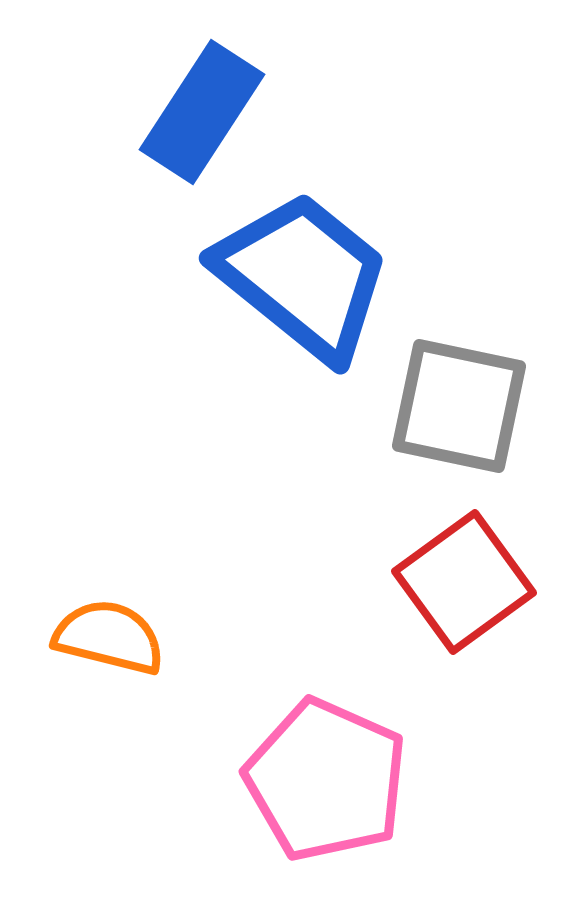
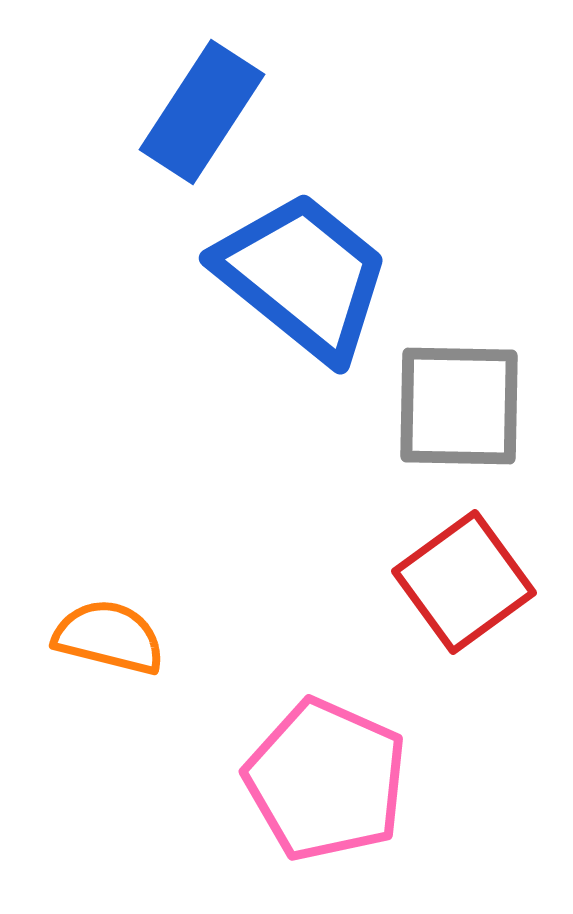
gray square: rotated 11 degrees counterclockwise
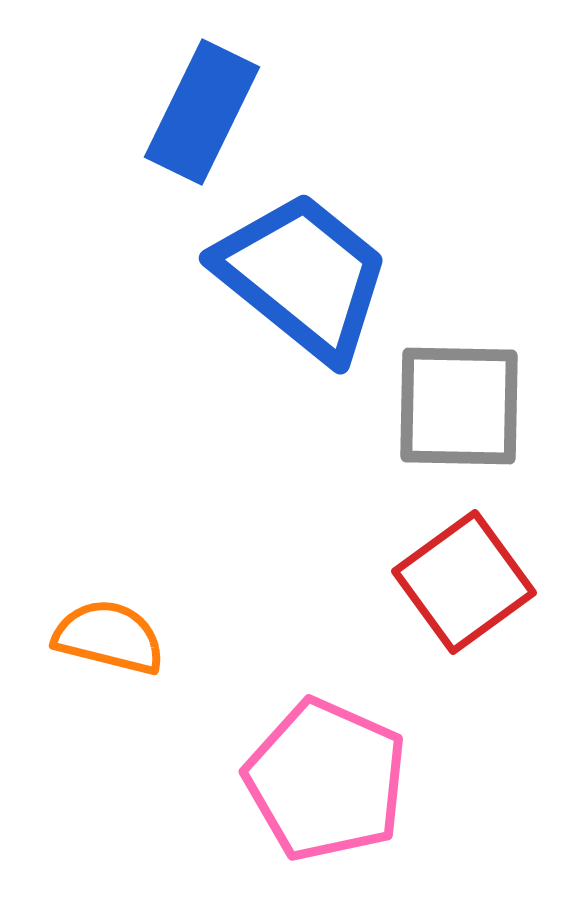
blue rectangle: rotated 7 degrees counterclockwise
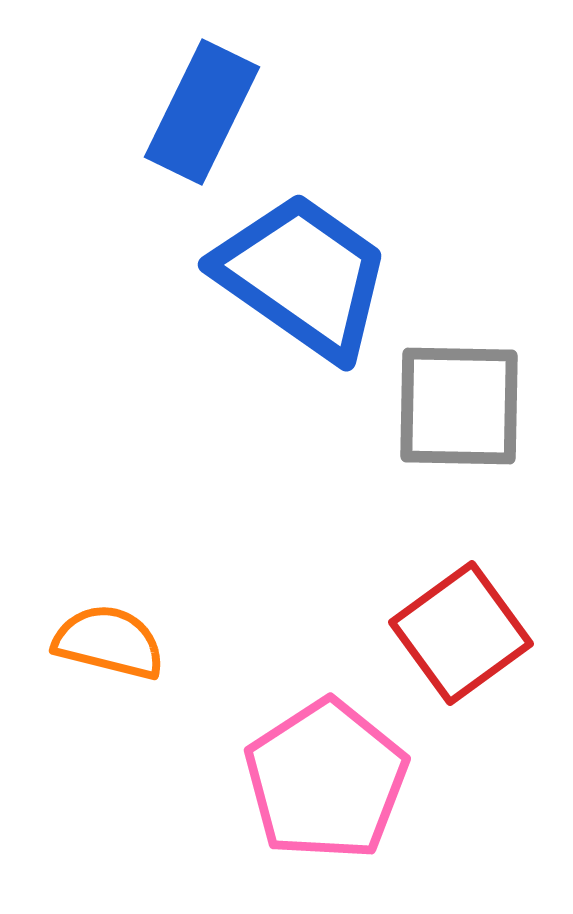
blue trapezoid: rotated 4 degrees counterclockwise
red square: moved 3 px left, 51 px down
orange semicircle: moved 5 px down
pink pentagon: rotated 15 degrees clockwise
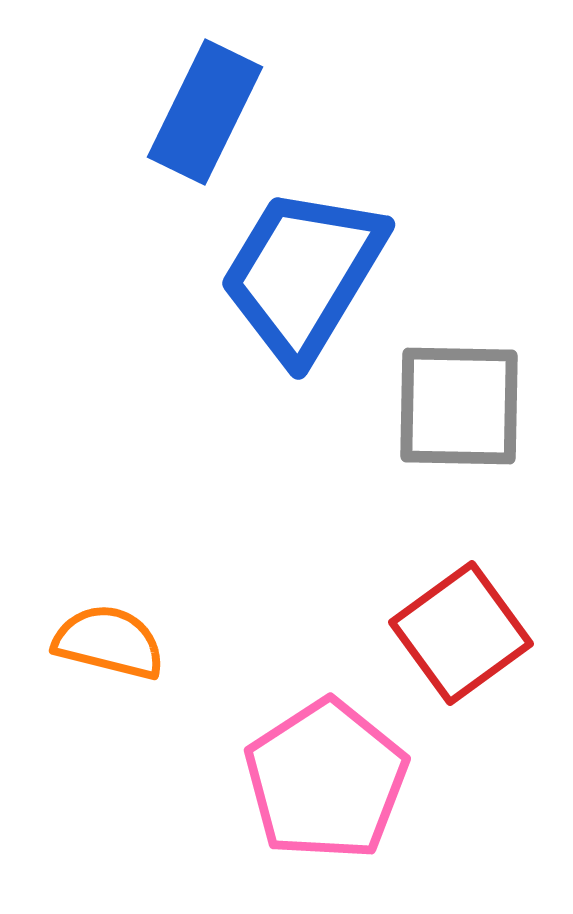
blue rectangle: moved 3 px right
blue trapezoid: moved 2 px up; rotated 94 degrees counterclockwise
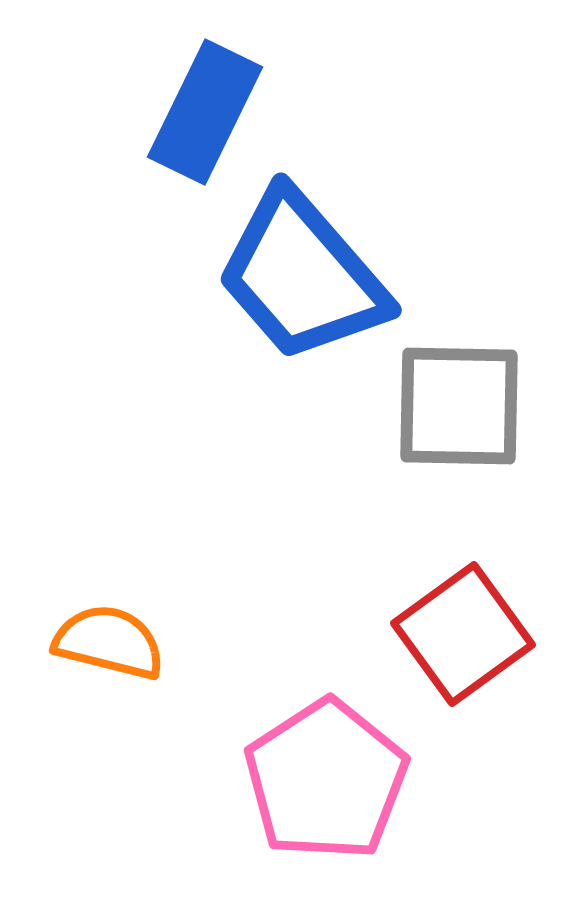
blue trapezoid: moved 1 px left, 2 px down; rotated 72 degrees counterclockwise
red square: moved 2 px right, 1 px down
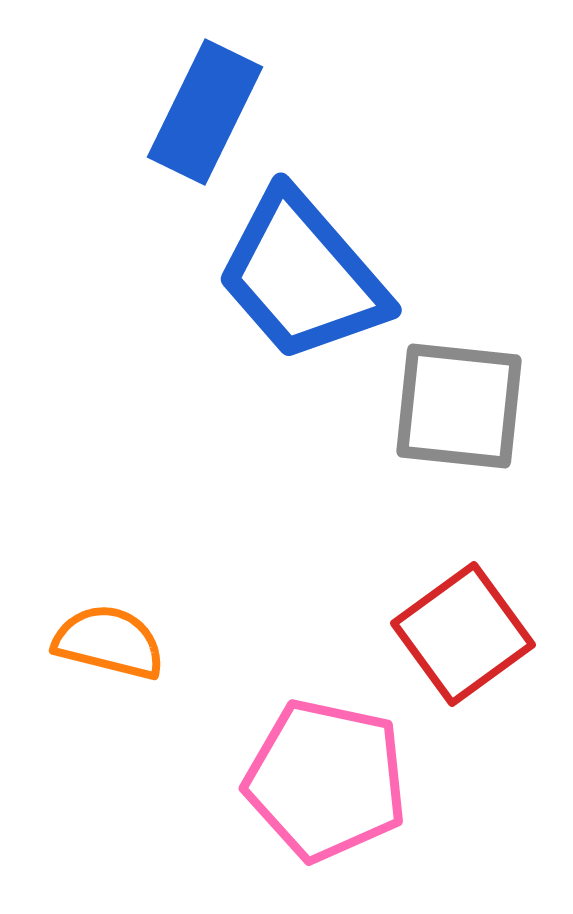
gray square: rotated 5 degrees clockwise
pink pentagon: rotated 27 degrees counterclockwise
